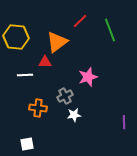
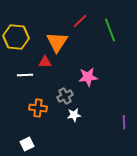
orange triangle: rotated 20 degrees counterclockwise
pink star: rotated 12 degrees clockwise
white square: rotated 16 degrees counterclockwise
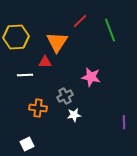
yellow hexagon: rotated 10 degrees counterclockwise
pink star: moved 3 px right; rotated 18 degrees clockwise
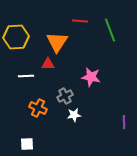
red line: rotated 49 degrees clockwise
red triangle: moved 3 px right, 2 px down
white line: moved 1 px right, 1 px down
orange cross: rotated 18 degrees clockwise
white square: rotated 24 degrees clockwise
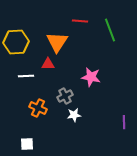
yellow hexagon: moved 5 px down
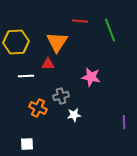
gray cross: moved 4 px left; rotated 14 degrees clockwise
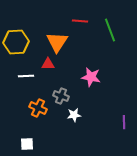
gray cross: rotated 35 degrees clockwise
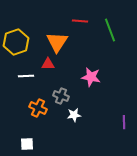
yellow hexagon: rotated 15 degrees counterclockwise
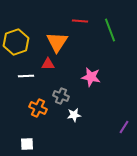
purple line: moved 5 px down; rotated 32 degrees clockwise
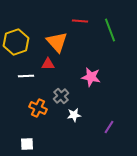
orange triangle: rotated 15 degrees counterclockwise
gray cross: rotated 28 degrees clockwise
purple line: moved 15 px left
